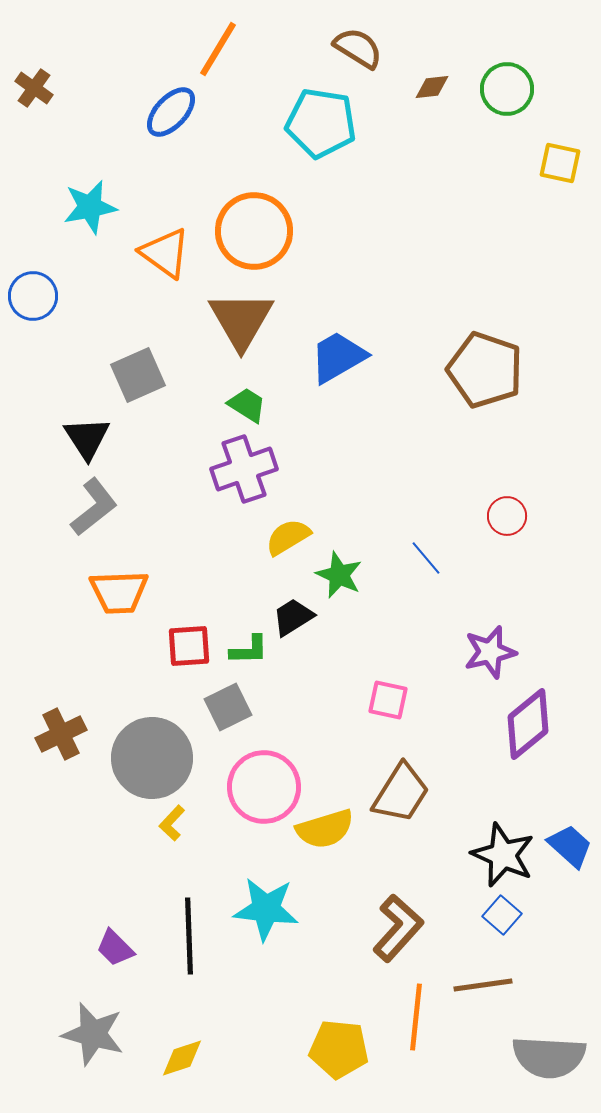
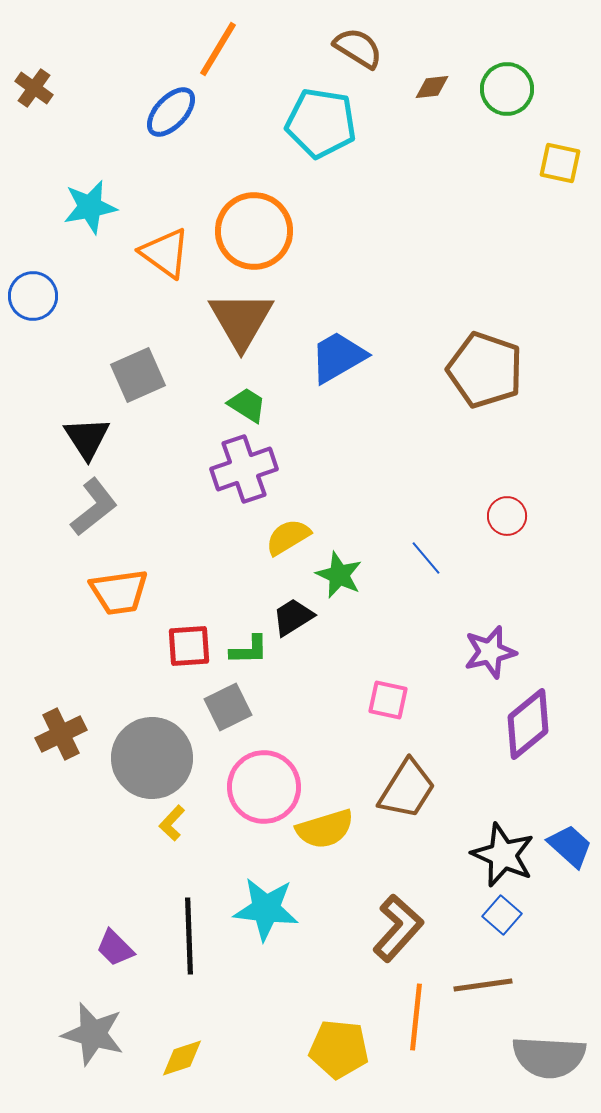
orange trapezoid at (119, 592): rotated 6 degrees counterclockwise
brown trapezoid at (401, 793): moved 6 px right, 4 px up
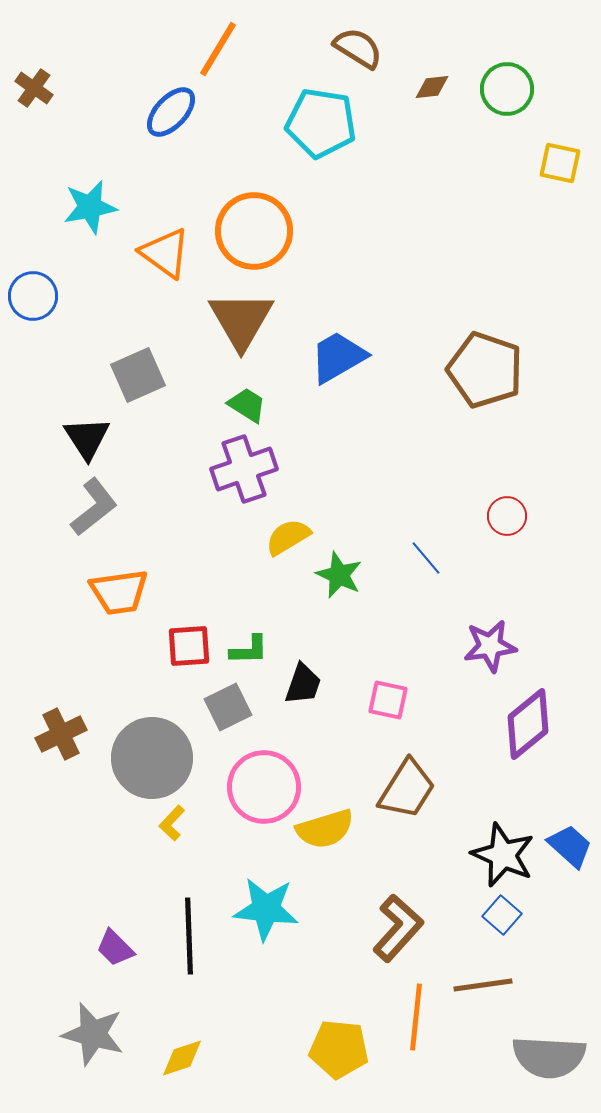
black trapezoid at (293, 617): moved 10 px right, 67 px down; rotated 141 degrees clockwise
purple star at (490, 652): moved 6 px up; rotated 6 degrees clockwise
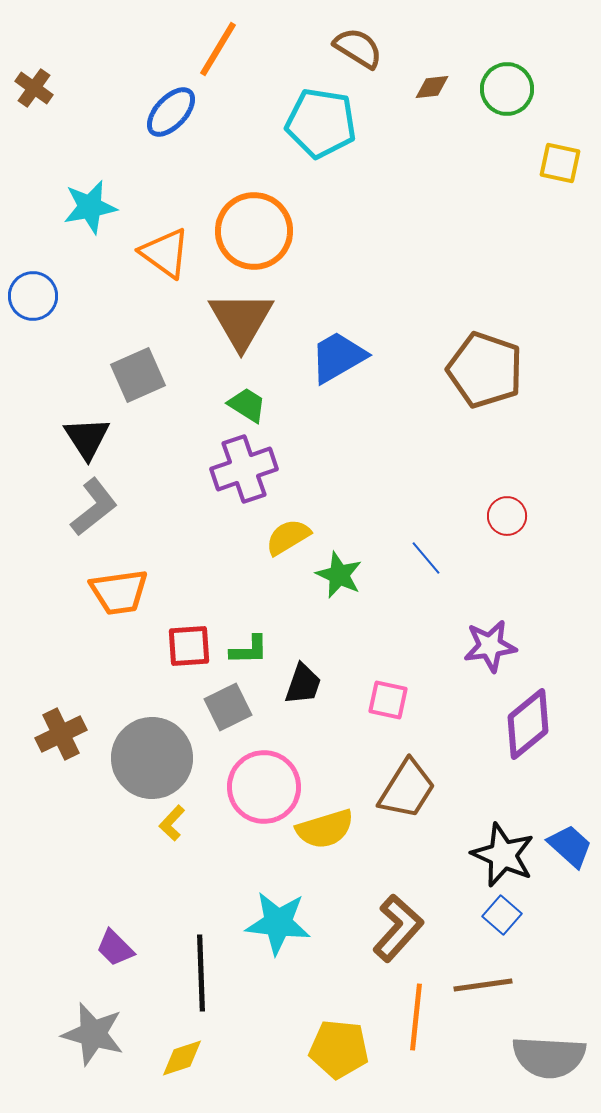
cyan star at (266, 909): moved 12 px right, 14 px down
black line at (189, 936): moved 12 px right, 37 px down
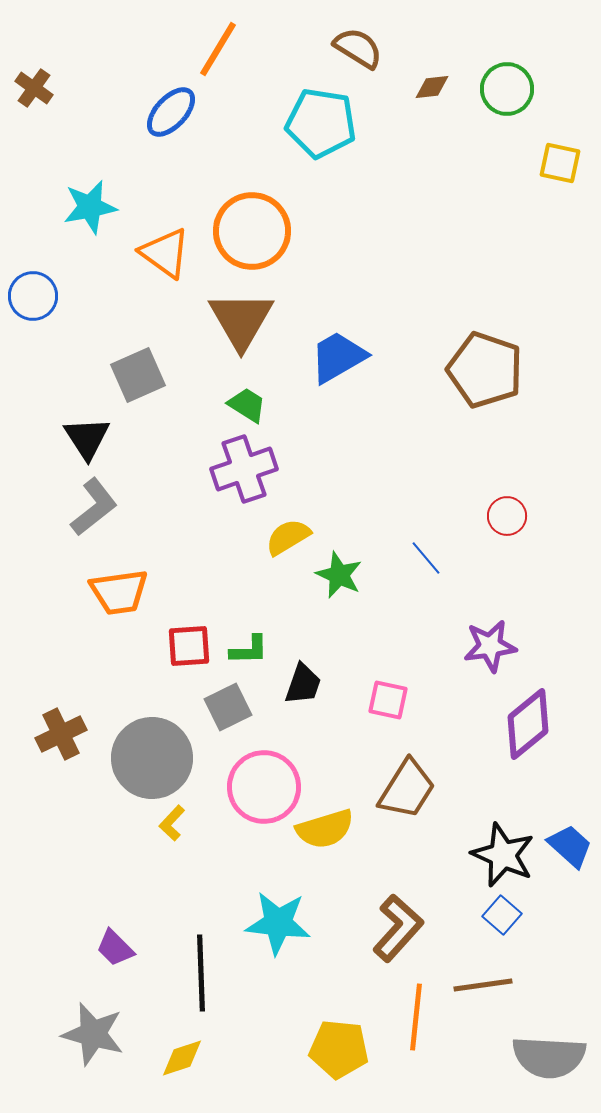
orange circle at (254, 231): moved 2 px left
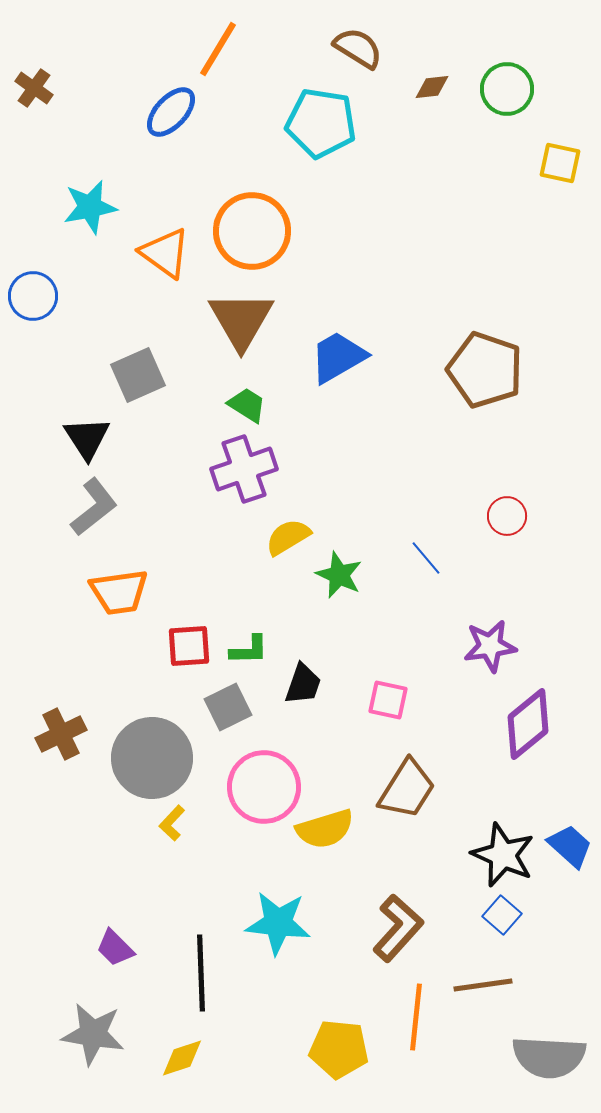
gray star at (93, 1034): rotated 6 degrees counterclockwise
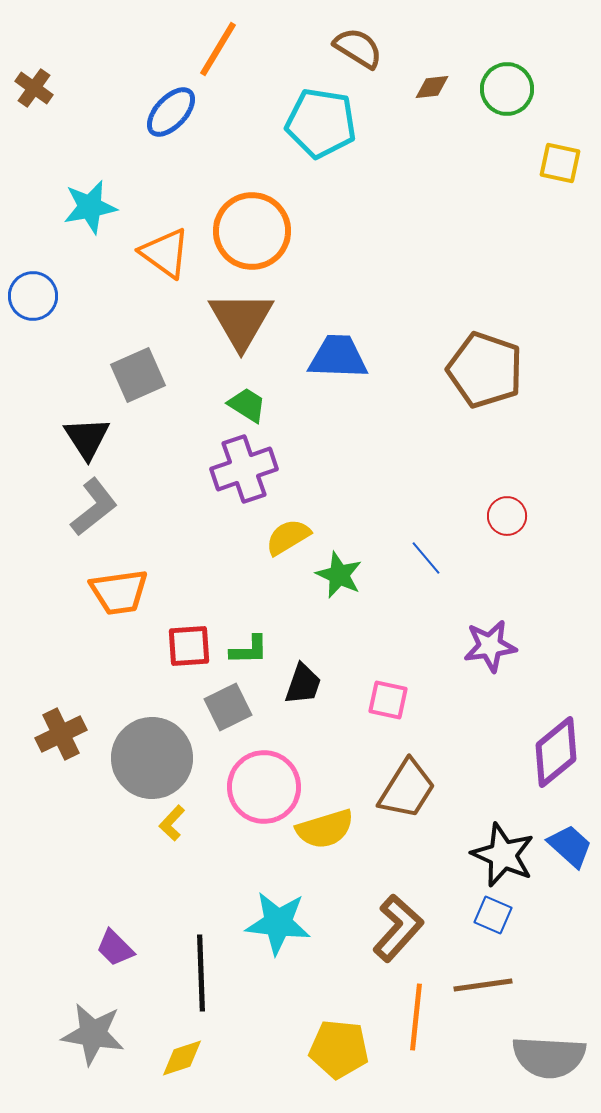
blue trapezoid at (338, 357): rotated 32 degrees clockwise
purple diamond at (528, 724): moved 28 px right, 28 px down
blue square at (502, 915): moved 9 px left; rotated 18 degrees counterclockwise
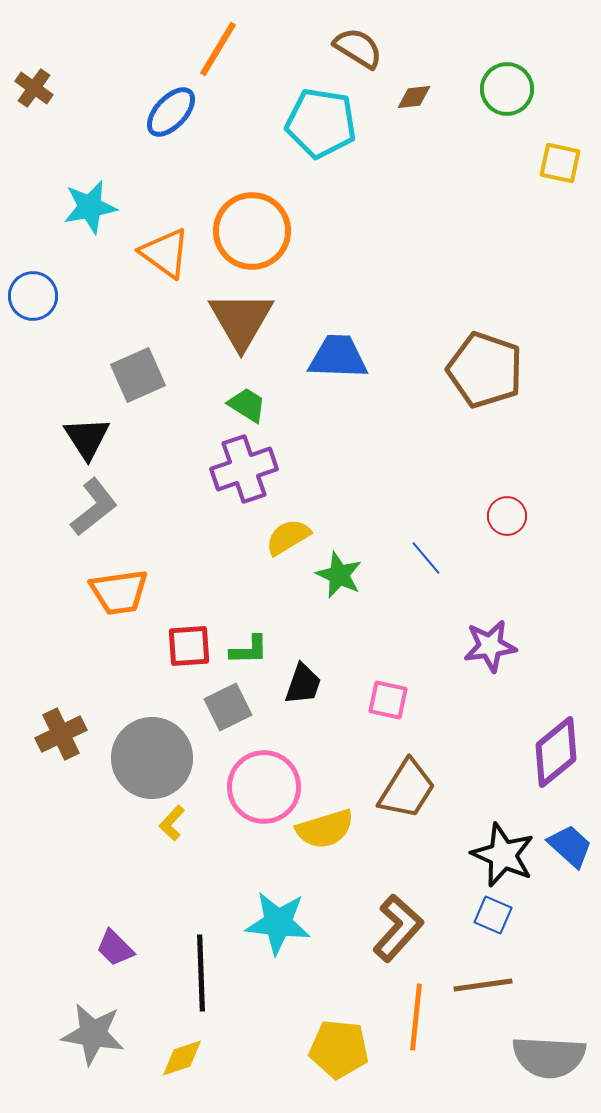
brown diamond at (432, 87): moved 18 px left, 10 px down
